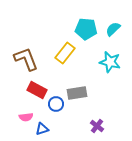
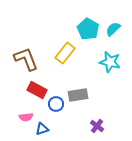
cyan pentagon: moved 2 px right; rotated 25 degrees clockwise
gray rectangle: moved 1 px right, 2 px down
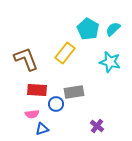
red rectangle: rotated 24 degrees counterclockwise
gray rectangle: moved 4 px left, 3 px up
pink semicircle: moved 6 px right, 3 px up
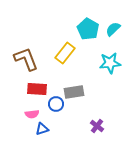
cyan star: moved 1 px down; rotated 20 degrees counterclockwise
red rectangle: moved 1 px up
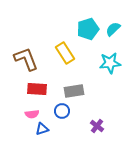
cyan pentagon: rotated 25 degrees clockwise
yellow rectangle: rotated 70 degrees counterclockwise
gray rectangle: moved 1 px up
blue circle: moved 6 px right, 7 px down
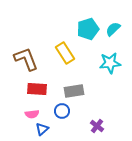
blue triangle: rotated 24 degrees counterclockwise
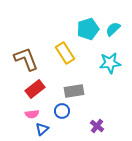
red rectangle: moved 2 px left; rotated 42 degrees counterclockwise
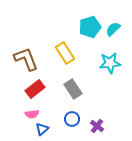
cyan pentagon: moved 2 px right, 2 px up
gray rectangle: moved 1 px left, 2 px up; rotated 66 degrees clockwise
blue circle: moved 10 px right, 8 px down
